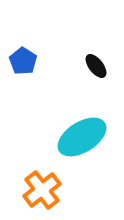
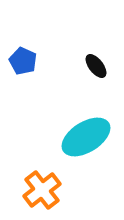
blue pentagon: rotated 8 degrees counterclockwise
cyan ellipse: moved 4 px right
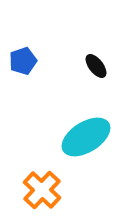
blue pentagon: rotated 28 degrees clockwise
orange cross: rotated 9 degrees counterclockwise
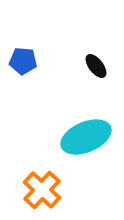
blue pentagon: rotated 24 degrees clockwise
cyan ellipse: rotated 9 degrees clockwise
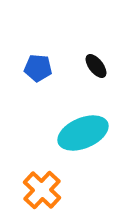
blue pentagon: moved 15 px right, 7 px down
cyan ellipse: moved 3 px left, 4 px up
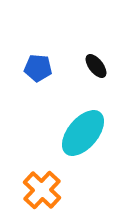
cyan ellipse: rotated 27 degrees counterclockwise
